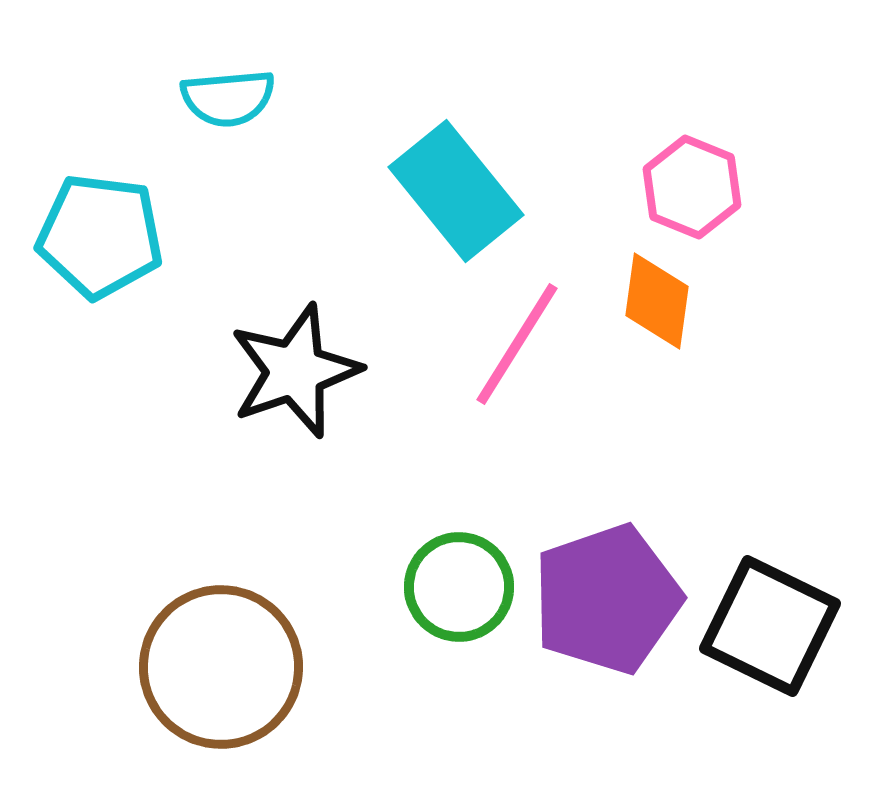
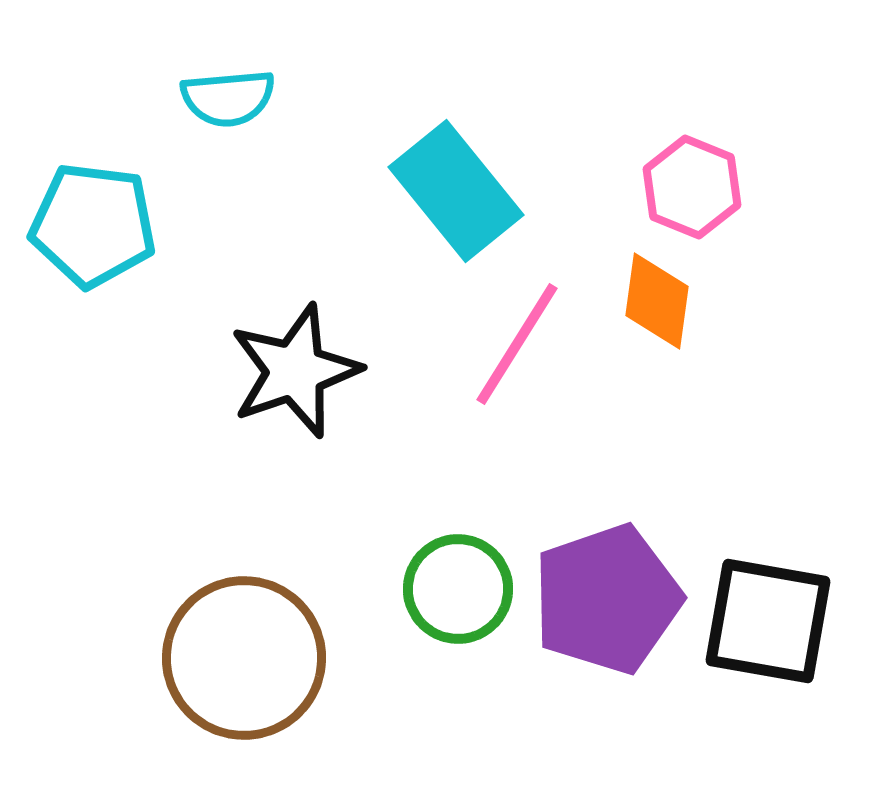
cyan pentagon: moved 7 px left, 11 px up
green circle: moved 1 px left, 2 px down
black square: moved 2 px left, 5 px up; rotated 16 degrees counterclockwise
brown circle: moved 23 px right, 9 px up
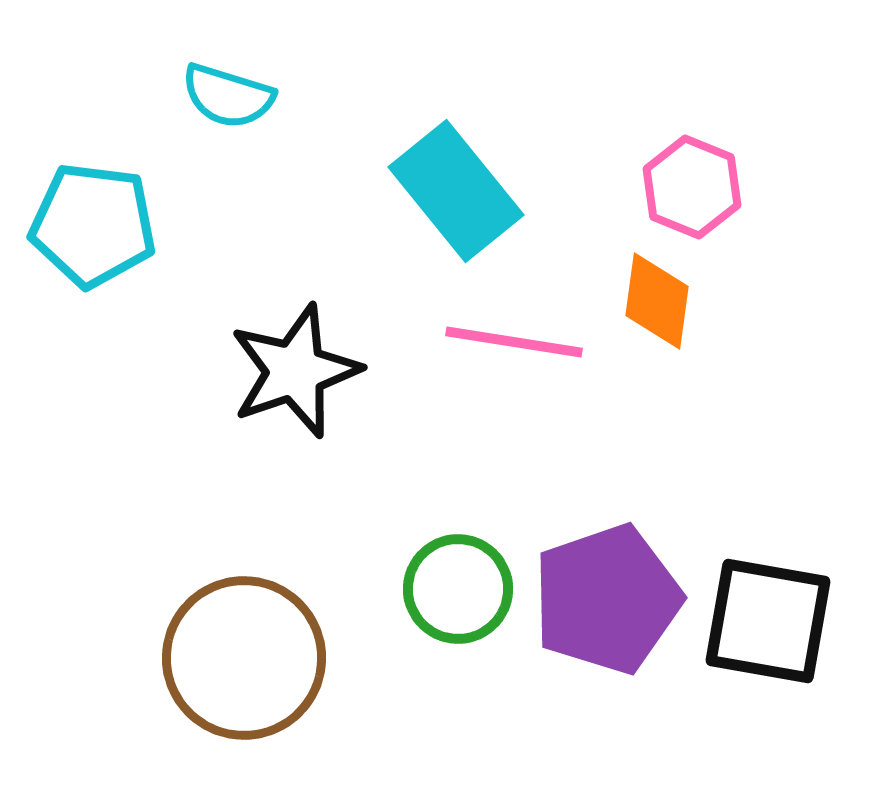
cyan semicircle: moved 2 px up; rotated 22 degrees clockwise
pink line: moved 3 px left, 2 px up; rotated 67 degrees clockwise
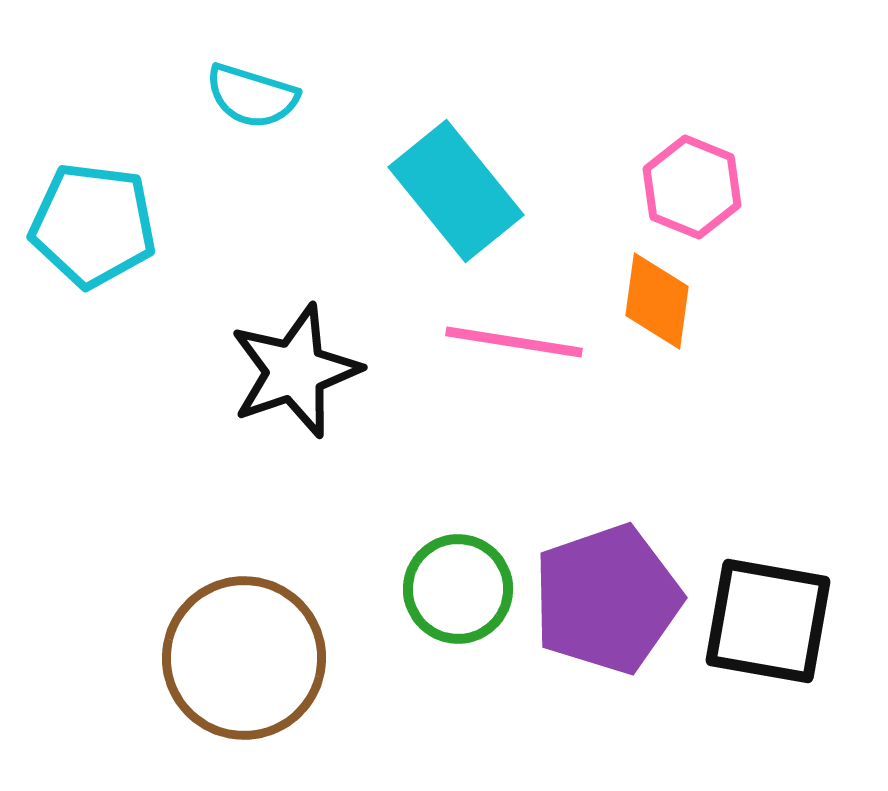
cyan semicircle: moved 24 px right
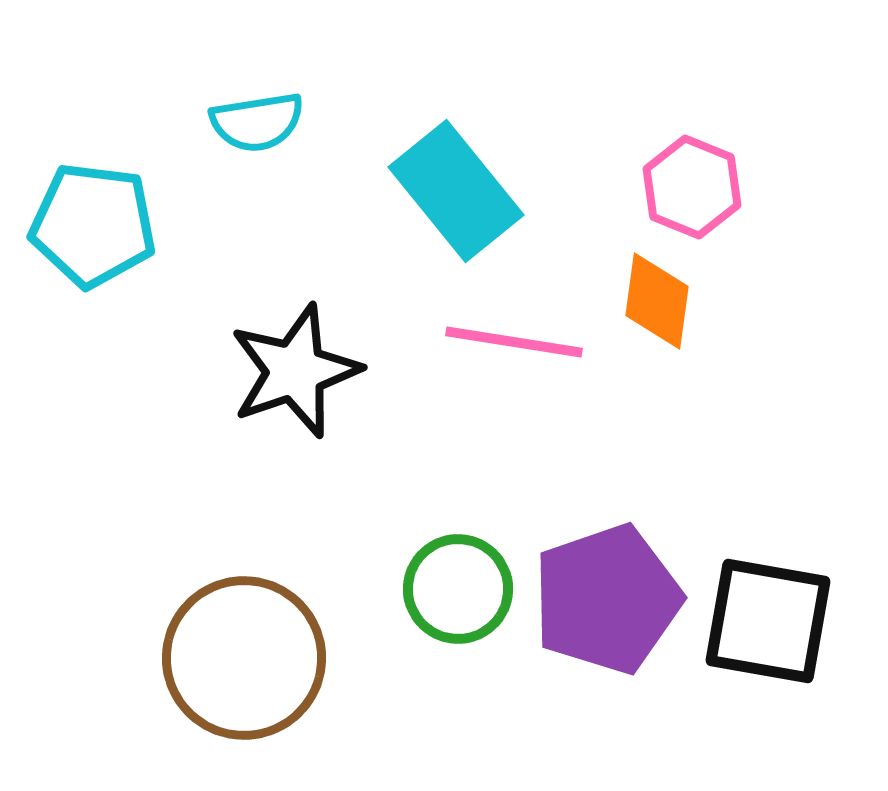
cyan semicircle: moved 5 px right, 26 px down; rotated 26 degrees counterclockwise
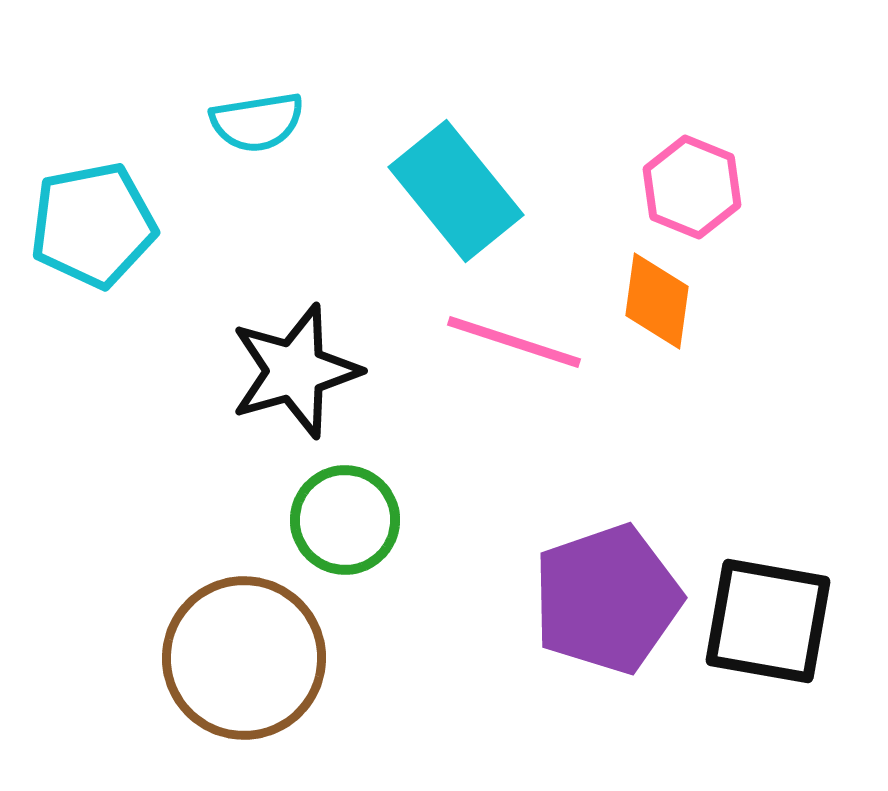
cyan pentagon: rotated 18 degrees counterclockwise
pink line: rotated 9 degrees clockwise
black star: rotated 3 degrees clockwise
green circle: moved 113 px left, 69 px up
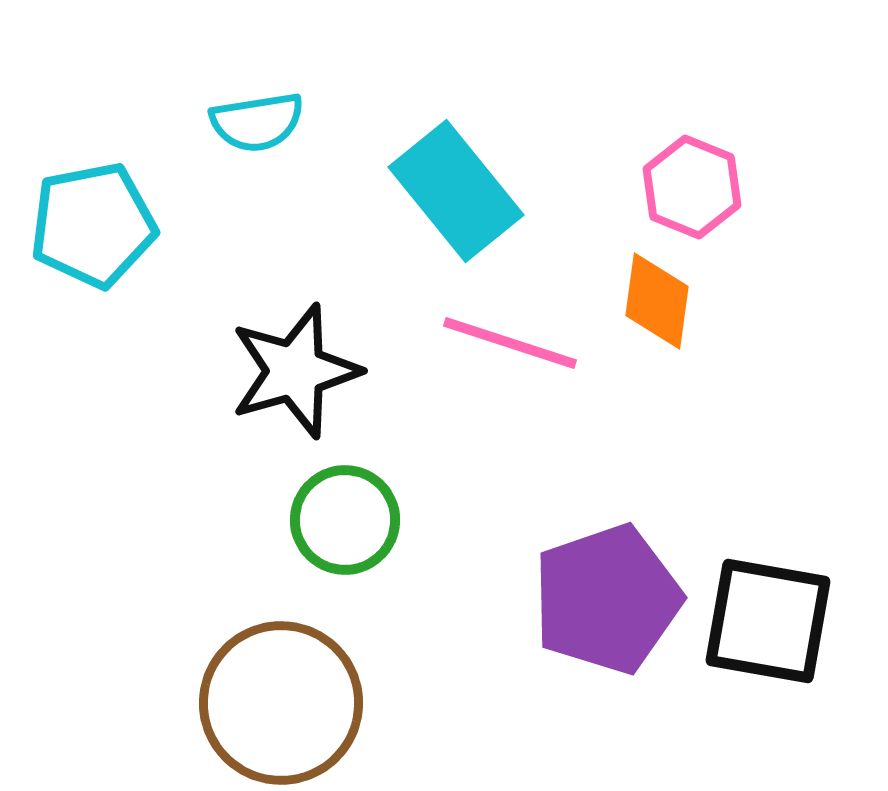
pink line: moved 4 px left, 1 px down
brown circle: moved 37 px right, 45 px down
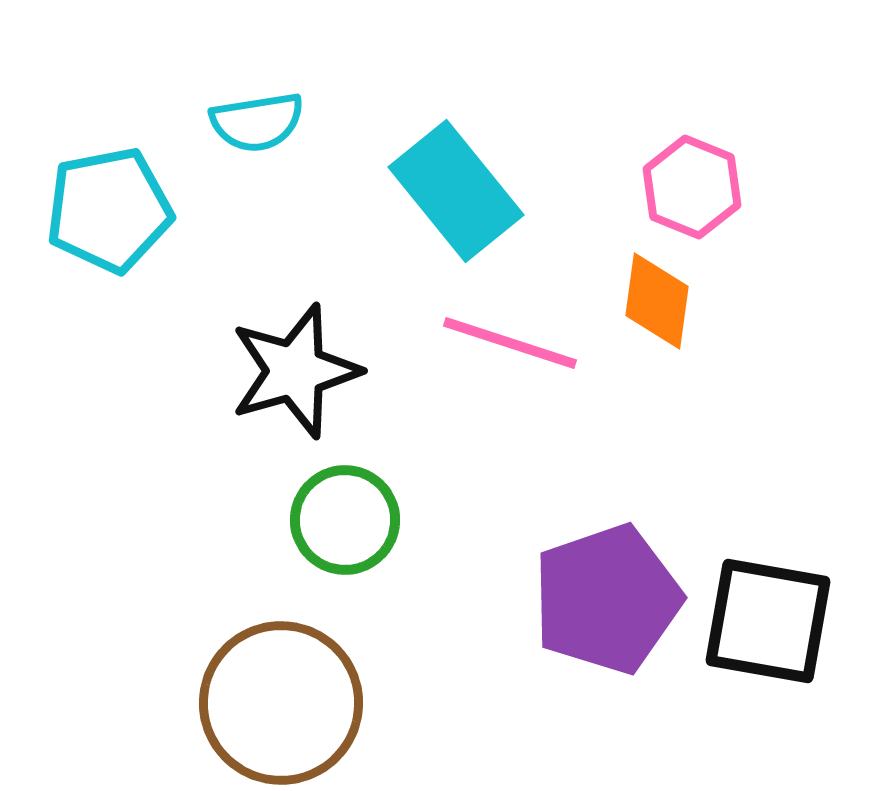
cyan pentagon: moved 16 px right, 15 px up
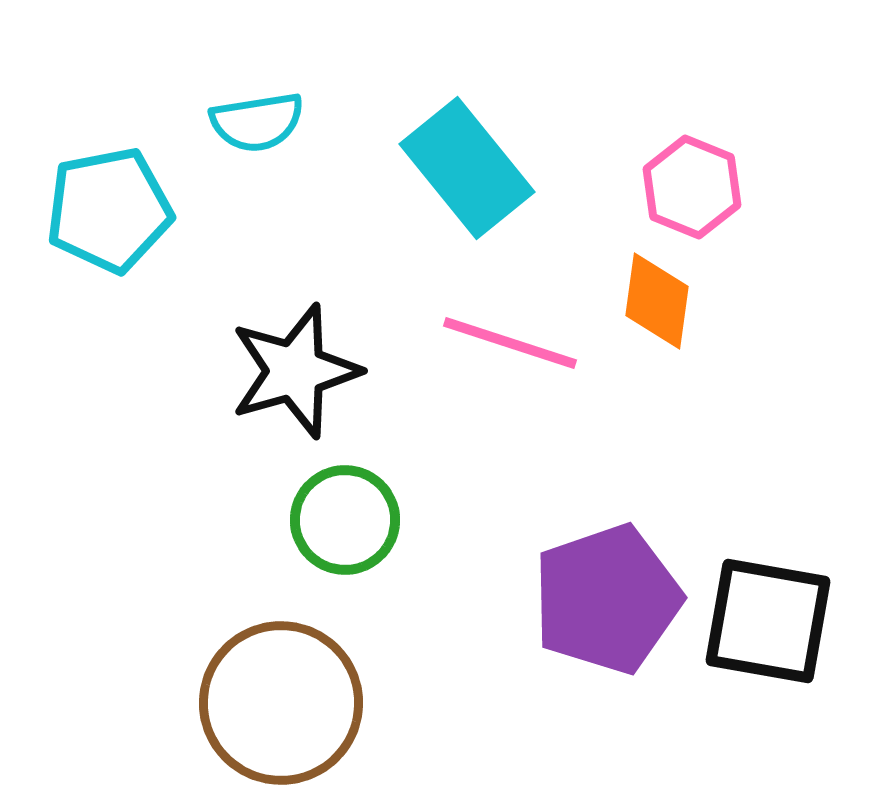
cyan rectangle: moved 11 px right, 23 px up
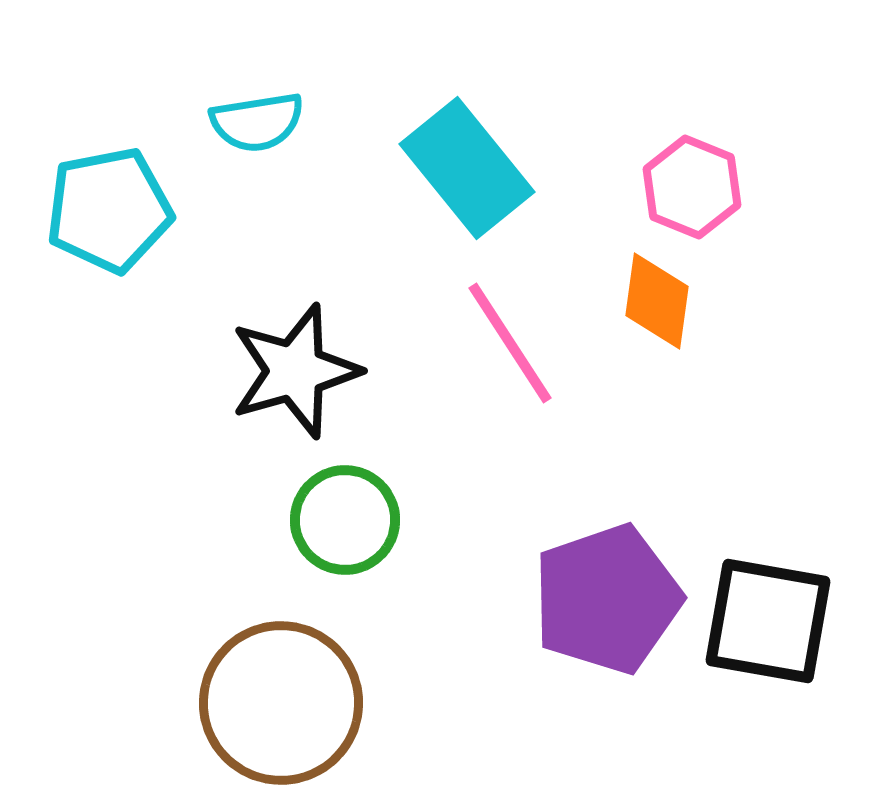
pink line: rotated 39 degrees clockwise
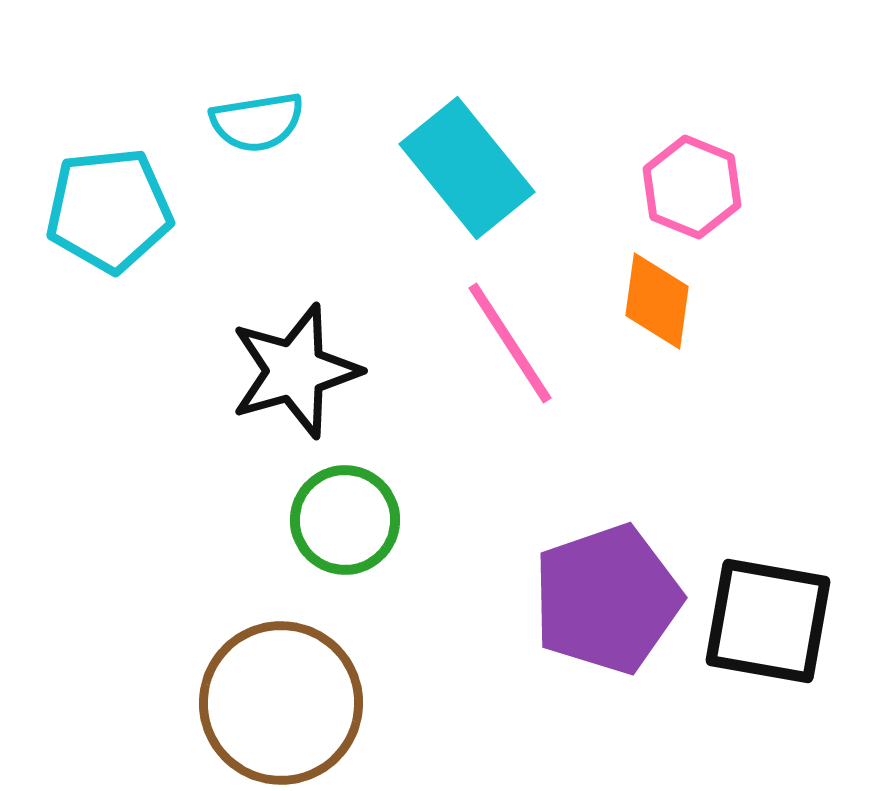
cyan pentagon: rotated 5 degrees clockwise
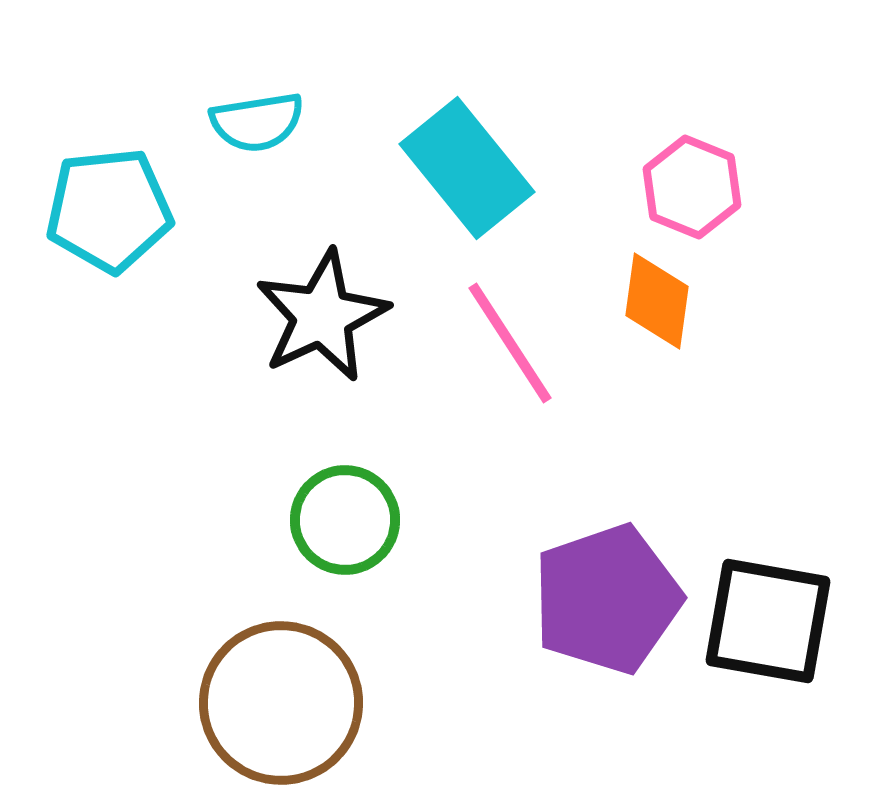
black star: moved 27 px right, 55 px up; rotated 9 degrees counterclockwise
